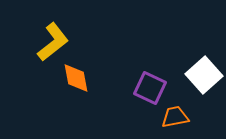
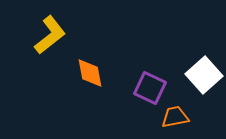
yellow L-shape: moved 3 px left, 7 px up
orange diamond: moved 14 px right, 5 px up
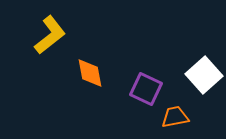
purple square: moved 4 px left, 1 px down
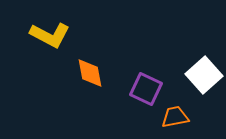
yellow L-shape: rotated 66 degrees clockwise
